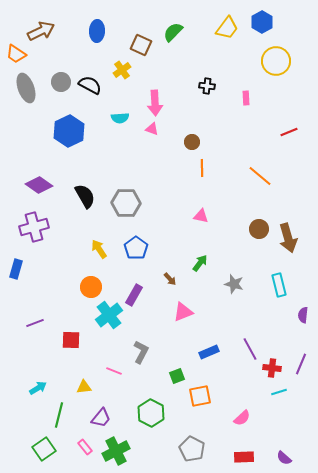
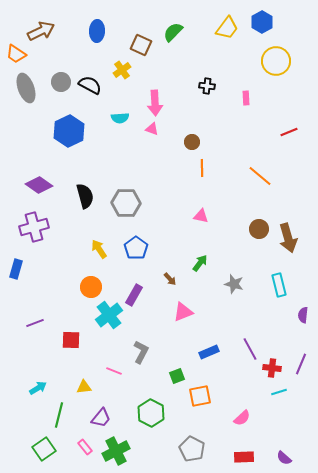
black semicircle at (85, 196): rotated 15 degrees clockwise
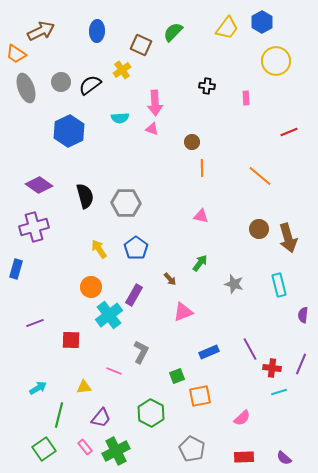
black semicircle at (90, 85): rotated 65 degrees counterclockwise
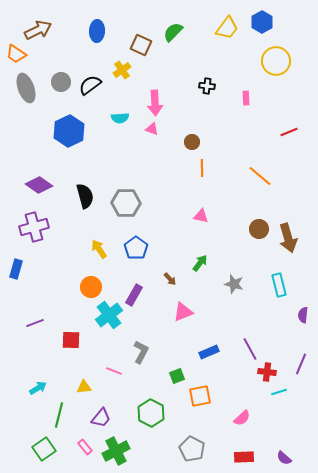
brown arrow at (41, 31): moved 3 px left, 1 px up
red cross at (272, 368): moved 5 px left, 4 px down
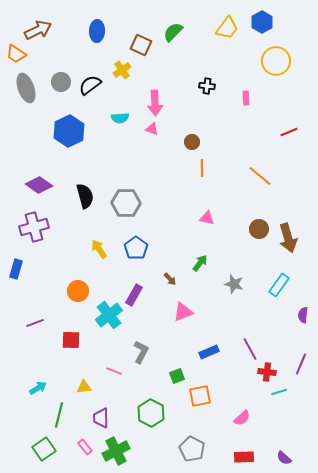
pink triangle at (201, 216): moved 6 px right, 2 px down
cyan rectangle at (279, 285): rotated 50 degrees clockwise
orange circle at (91, 287): moved 13 px left, 4 px down
purple trapezoid at (101, 418): rotated 140 degrees clockwise
